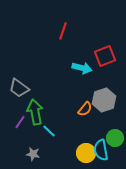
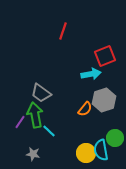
cyan arrow: moved 9 px right, 6 px down; rotated 24 degrees counterclockwise
gray trapezoid: moved 22 px right, 5 px down
green arrow: moved 3 px down
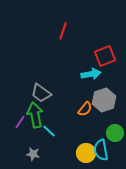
green circle: moved 5 px up
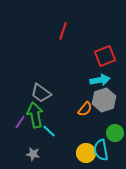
cyan arrow: moved 9 px right, 6 px down
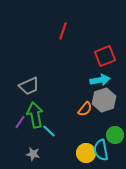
gray trapezoid: moved 12 px left, 7 px up; rotated 60 degrees counterclockwise
green circle: moved 2 px down
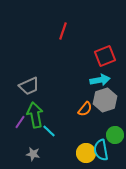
gray hexagon: moved 1 px right
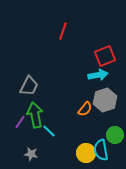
cyan arrow: moved 2 px left, 5 px up
gray trapezoid: rotated 40 degrees counterclockwise
gray star: moved 2 px left
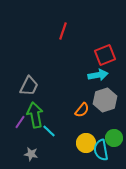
red square: moved 1 px up
orange semicircle: moved 3 px left, 1 px down
green circle: moved 1 px left, 3 px down
yellow circle: moved 10 px up
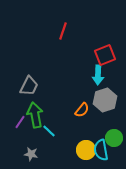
cyan arrow: rotated 102 degrees clockwise
yellow circle: moved 7 px down
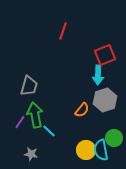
gray trapezoid: rotated 10 degrees counterclockwise
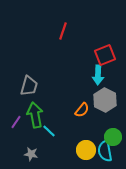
gray hexagon: rotated 15 degrees counterclockwise
purple line: moved 4 px left
green circle: moved 1 px left, 1 px up
cyan semicircle: moved 4 px right, 1 px down
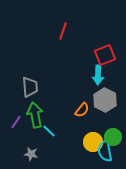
gray trapezoid: moved 1 px right, 1 px down; rotated 20 degrees counterclockwise
yellow circle: moved 7 px right, 8 px up
